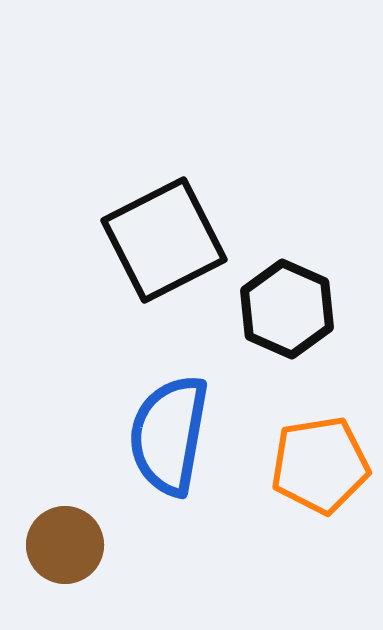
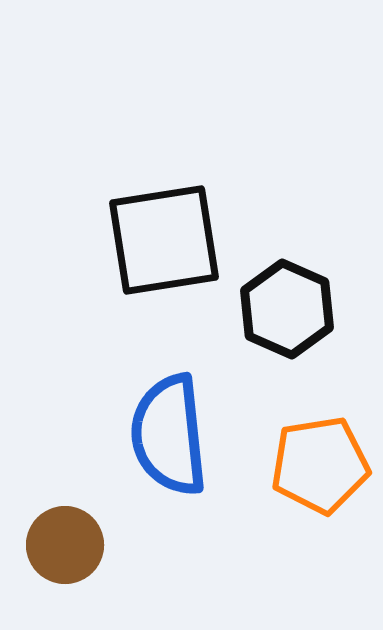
black square: rotated 18 degrees clockwise
blue semicircle: rotated 16 degrees counterclockwise
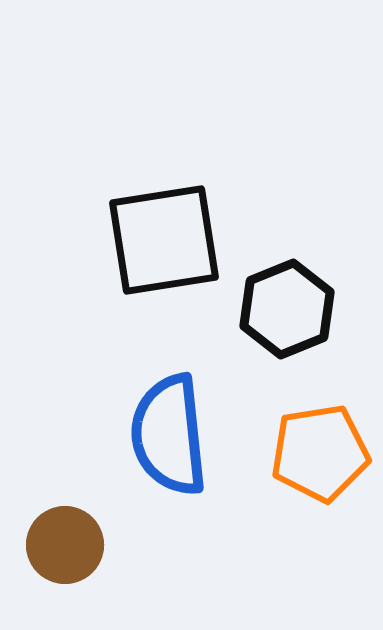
black hexagon: rotated 14 degrees clockwise
orange pentagon: moved 12 px up
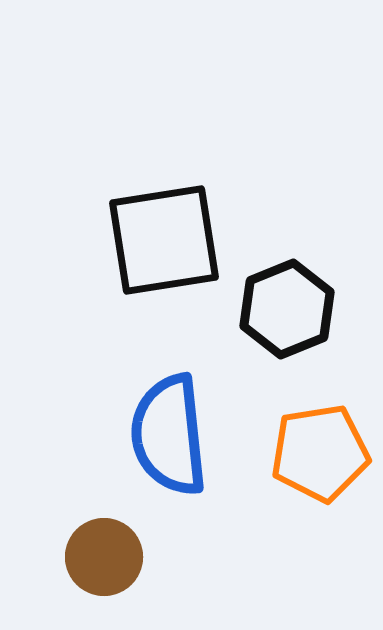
brown circle: moved 39 px right, 12 px down
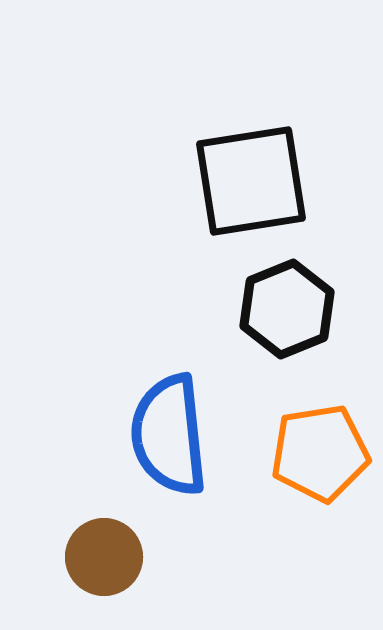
black square: moved 87 px right, 59 px up
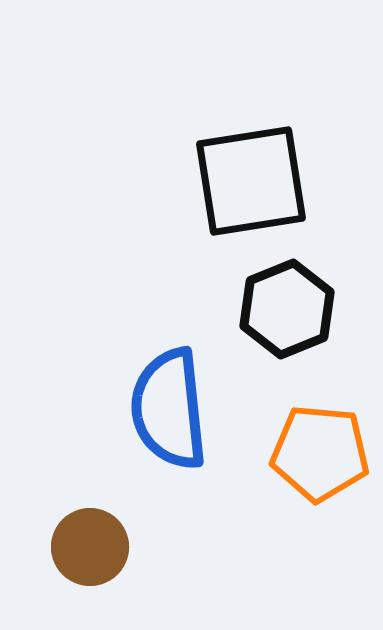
blue semicircle: moved 26 px up
orange pentagon: rotated 14 degrees clockwise
brown circle: moved 14 px left, 10 px up
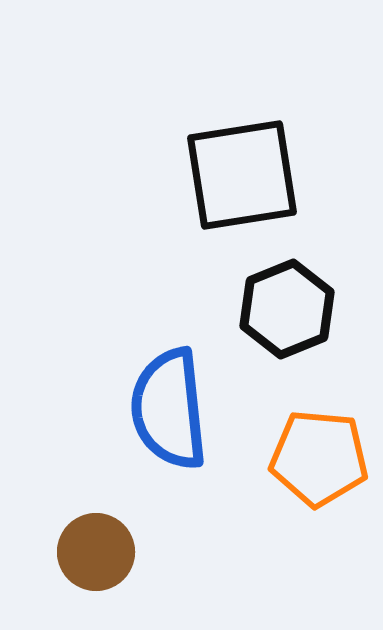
black square: moved 9 px left, 6 px up
orange pentagon: moved 1 px left, 5 px down
brown circle: moved 6 px right, 5 px down
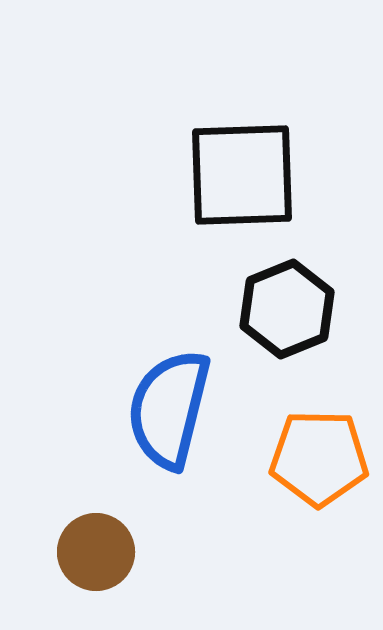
black square: rotated 7 degrees clockwise
blue semicircle: rotated 20 degrees clockwise
orange pentagon: rotated 4 degrees counterclockwise
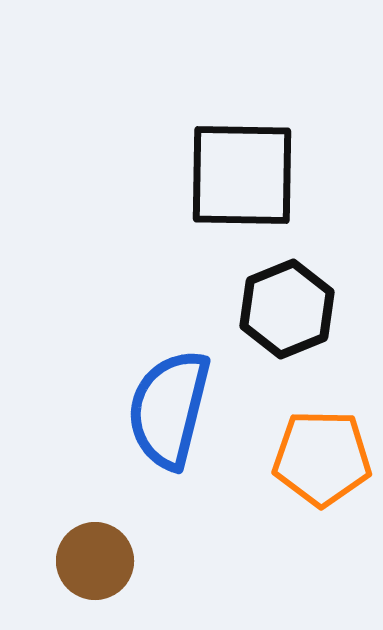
black square: rotated 3 degrees clockwise
orange pentagon: moved 3 px right
brown circle: moved 1 px left, 9 px down
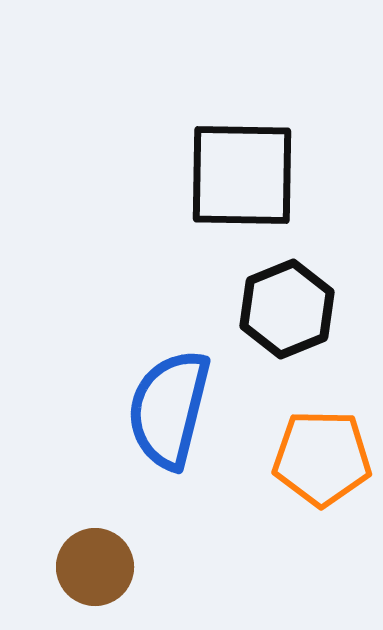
brown circle: moved 6 px down
